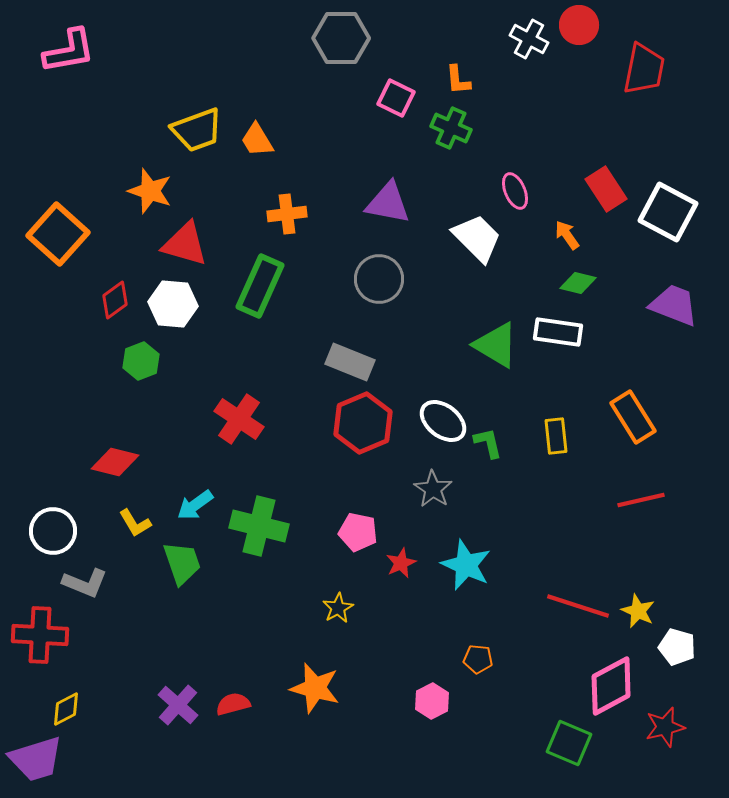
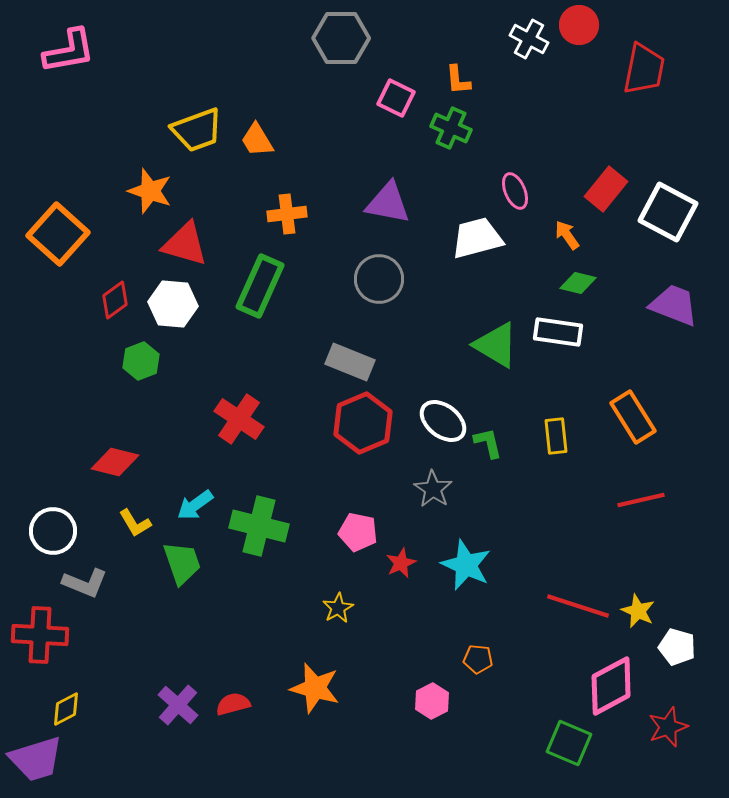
red rectangle at (606, 189): rotated 72 degrees clockwise
white trapezoid at (477, 238): rotated 60 degrees counterclockwise
red star at (665, 727): moved 3 px right; rotated 6 degrees counterclockwise
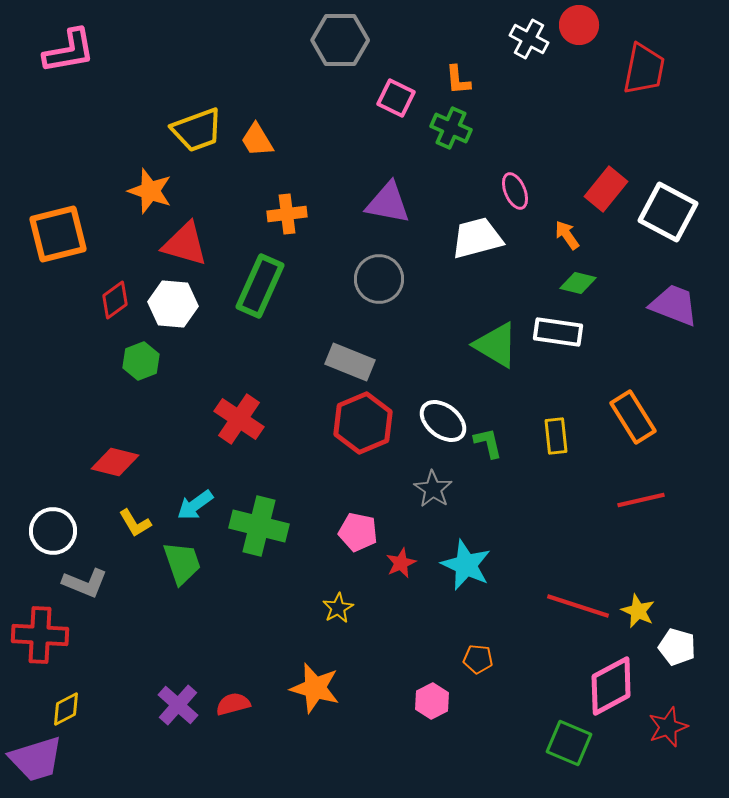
gray hexagon at (341, 38): moved 1 px left, 2 px down
orange square at (58, 234): rotated 34 degrees clockwise
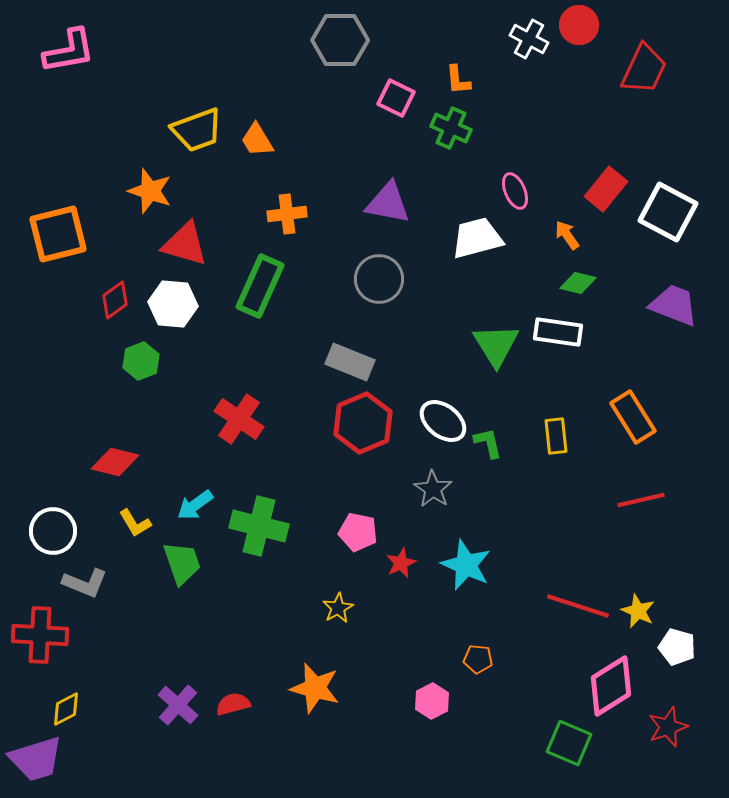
red trapezoid at (644, 69): rotated 14 degrees clockwise
green triangle at (496, 345): rotated 27 degrees clockwise
pink diamond at (611, 686): rotated 4 degrees counterclockwise
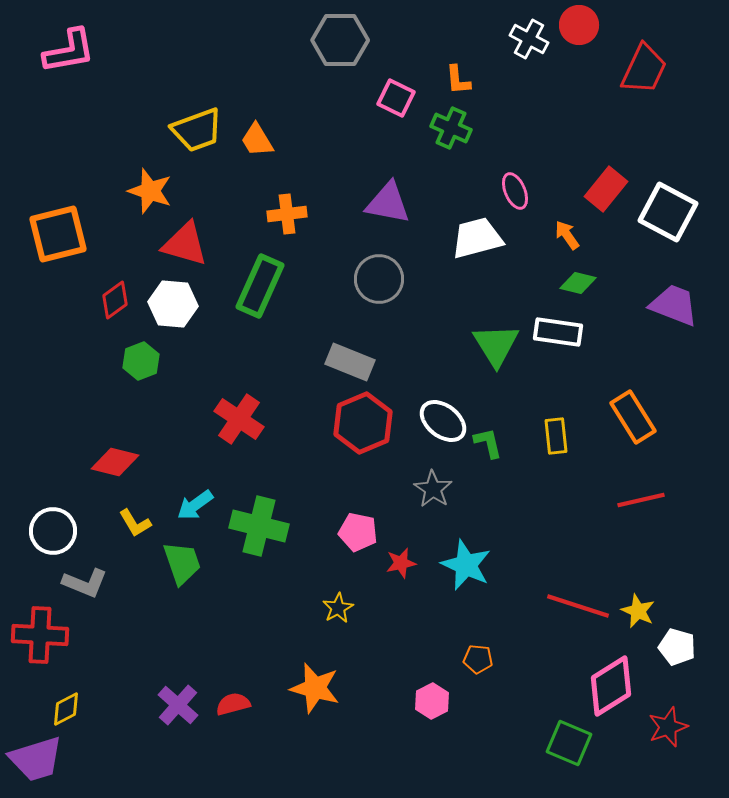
red star at (401, 563): rotated 12 degrees clockwise
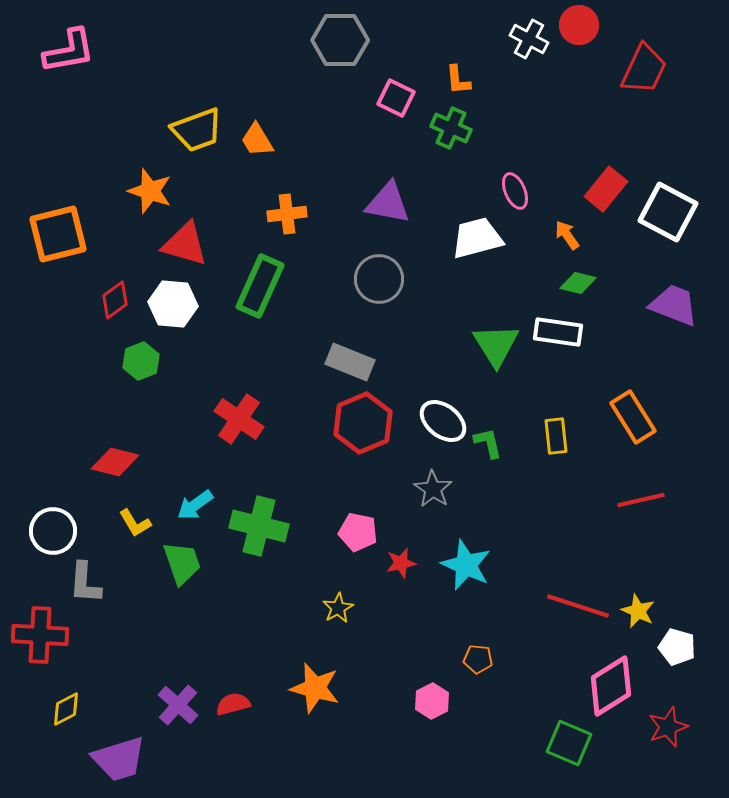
gray L-shape at (85, 583): rotated 72 degrees clockwise
purple trapezoid at (36, 759): moved 83 px right
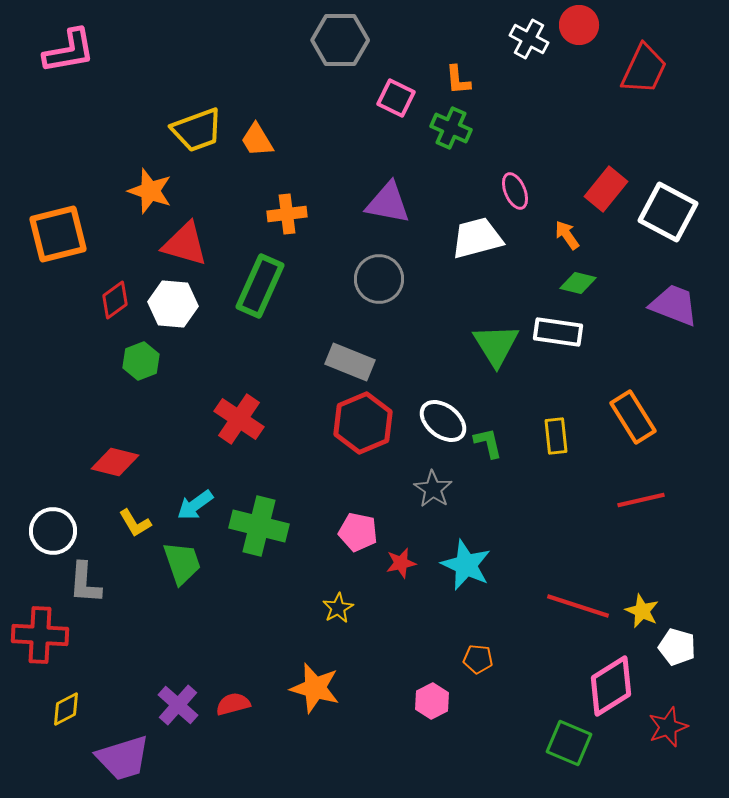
yellow star at (638, 611): moved 4 px right
purple trapezoid at (119, 759): moved 4 px right, 1 px up
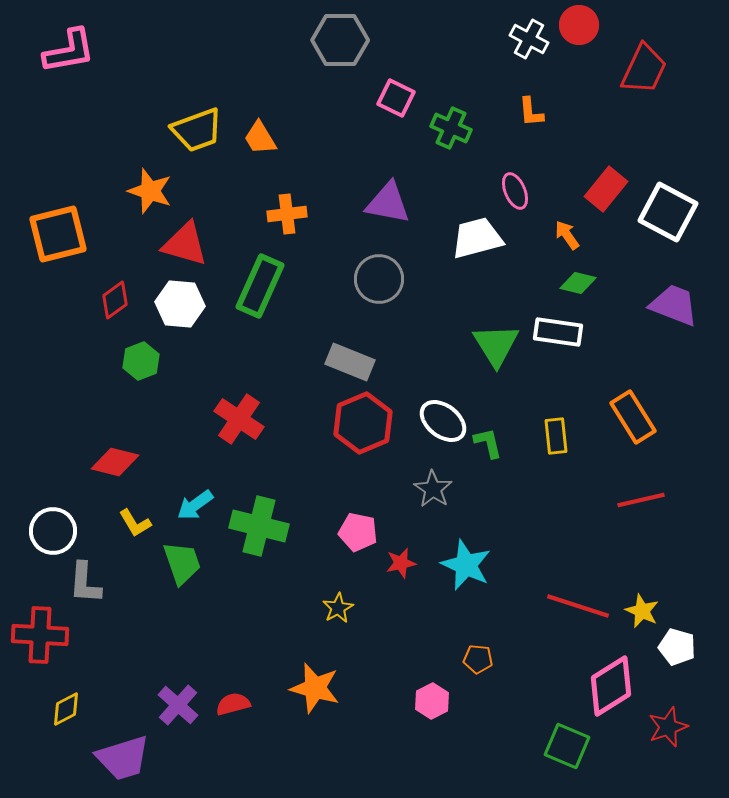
orange L-shape at (458, 80): moved 73 px right, 32 px down
orange trapezoid at (257, 140): moved 3 px right, 2 px up
white hexagon at (173, 304): moved 7 px right
green square at (569, 743): moved 2 px left, 3 px down
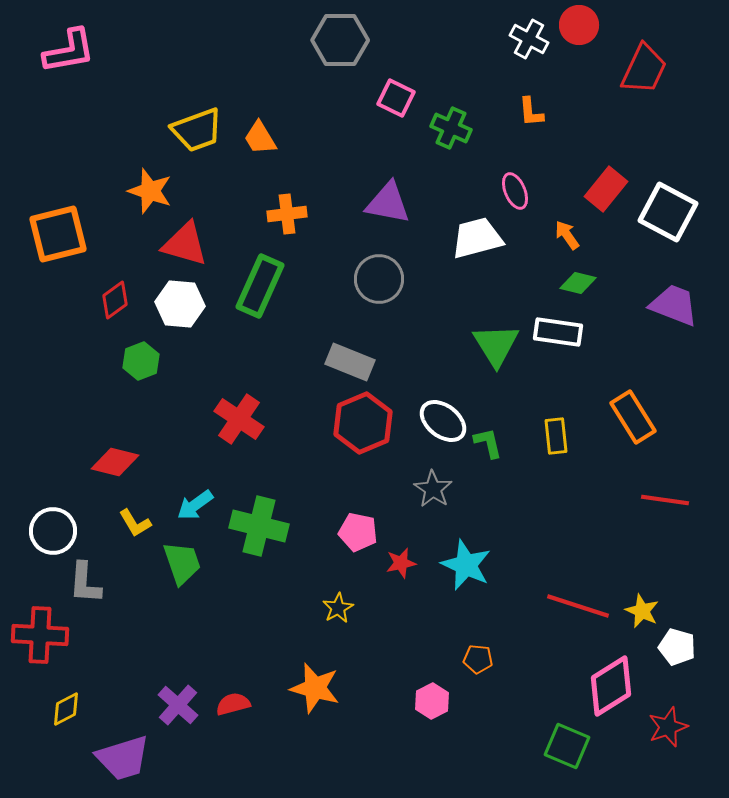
red line at (641, 500): moved 24 px right; rotated 21 degrees clockwise
